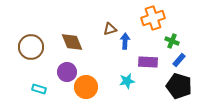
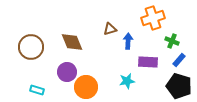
blue arrow: moved 3 px right
cyan rectangle: moved 2 px left, 1 px down
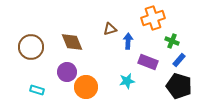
purple rectangle: rotated 18 degrees clockwise
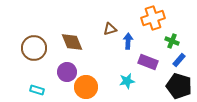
brown circle: moved 3 px right, 1 px down
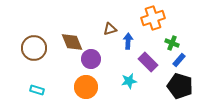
green cross: moved 2 px down
purple rectangle: rotated 24 degrees clockwise
purple circle: moved 24 px right, 13 px up
cyan star: moved 2 px right
black pentagon: moved 1 px right
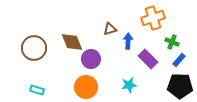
green cross: moved 1 px up
purple rectangle: moved 3 px up
cyan star: moved 4 px down
black pentagon: rotated 15 degrees counterclockwise
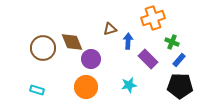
brown circle: moved 9 px right
